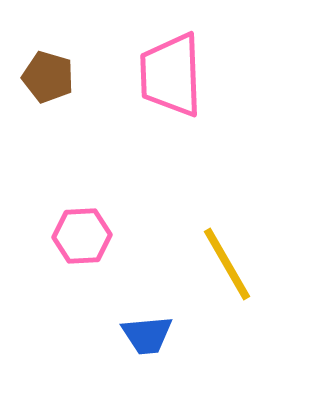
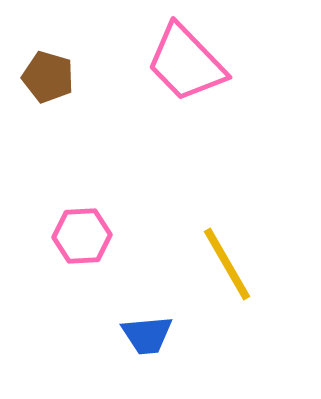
pink trapezoid: moved 15 px right, 12 px up; rotated 42 degrees counterclockwise
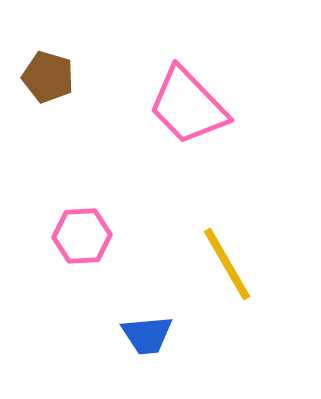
pink trapezoid: moved 2 px right, 43 px down
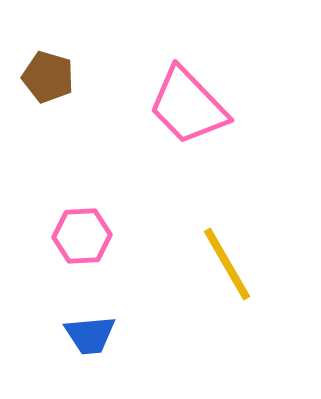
blue trapezoid: moved 57 px left
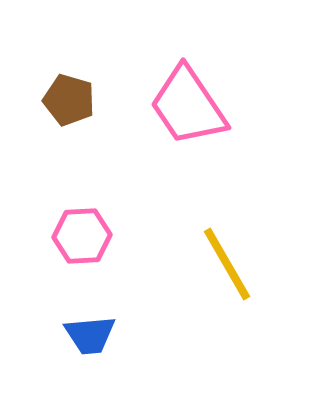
brown pentagon: moved 21 px right, 23 px down
pink trapezoid: rotated 10 degrees clockwise
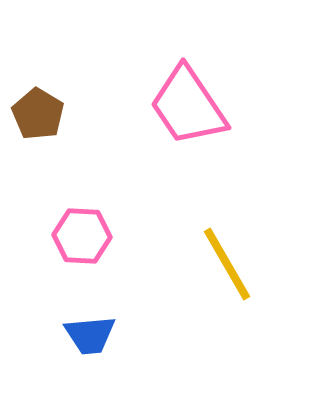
brown pentagon: moved 31 px left, 14 px down; rotated 15 degrees clockwise
pink hexagon: rotated 6 degrees clockwise
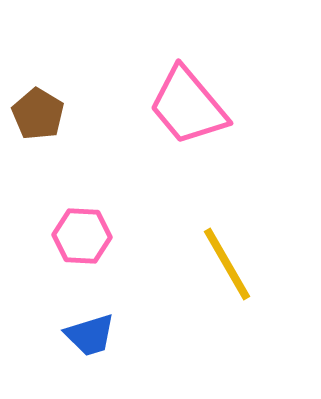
pink trapezoid: rotated 6 degrees counterclockwise
blue trapezoid: rotated 12 degrees counterclockwise
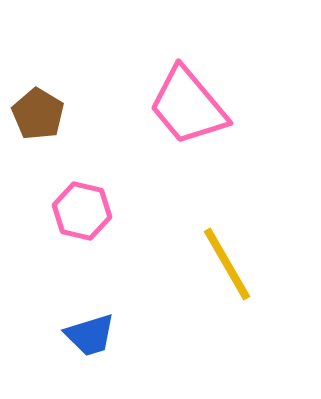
pink hexagon: moved 25 px up; rotated 10 degrees clockwise
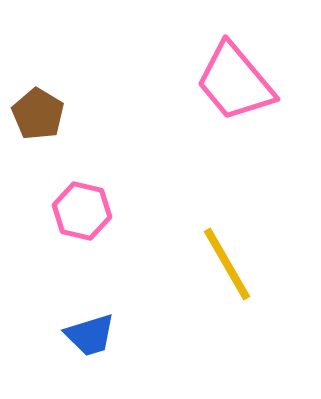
pink trapezoid: moved 47 px right, 24 px up
